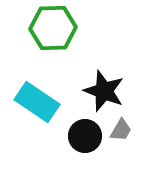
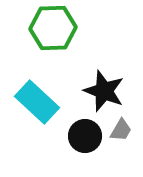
cyan rectangle: rotated 9 degrees clockwise
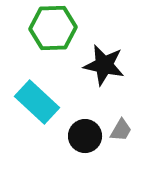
black star: moved 26 px up; rotated 9 degrees counterclockwise
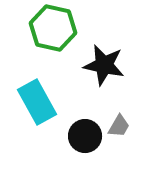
green hexagon: rotated 15 degrees clockwise
cyan rectangle: rotated 18 degrees clockwise
gray trapezoid: moved 2 px left, 4 px up
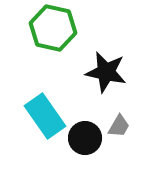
black star: moved 2 px right, 7 px down
cyan rectangle: moved 8 px right, 14 px down; rotated 6 degrees counterclockwise
black circle: moved 2 px down
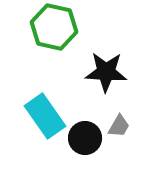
green hexagon: moved 1 px right, 1 px up
black star: rotated 9 degrees counterclockwise
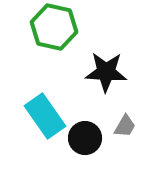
gray trapezoid: moved 6 px right
